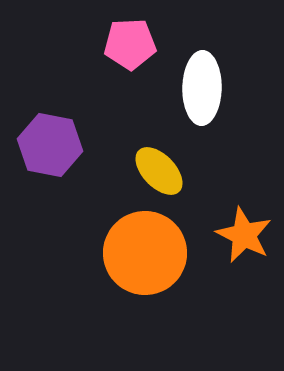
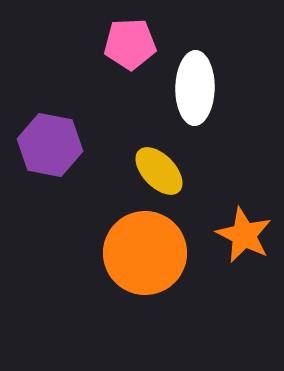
white ellipse: moved 7 px left
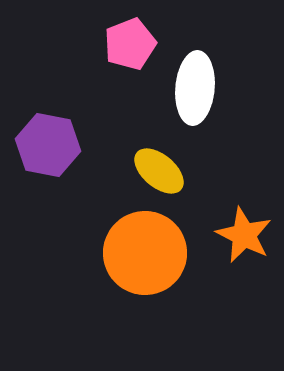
pink pentagon: rotated 18 degrees counterclockwise
white ellipse: rotated 4 degrees clockwise
purple hexagon: moved 2 px left
yellow ellipse: rotated 6 degrees counterclockwise
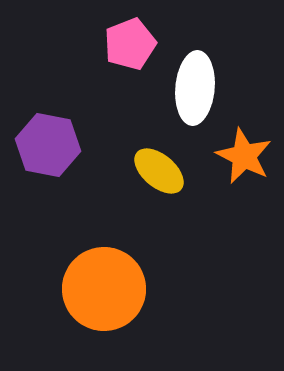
orange star: moved 79 px up
orange circle: moved 41 px left, 36 px down
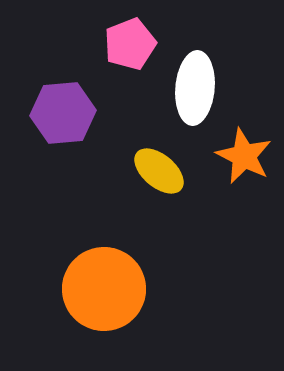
purple hexagon: moved 15 px right, 32 px up; rotated 16 degrees counterclockwise
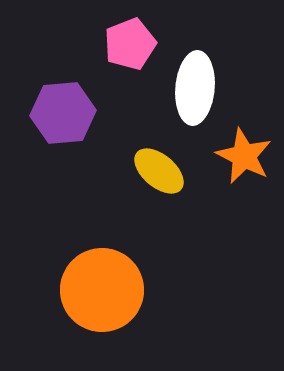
orange circle: moved 2 px left, 1 px down
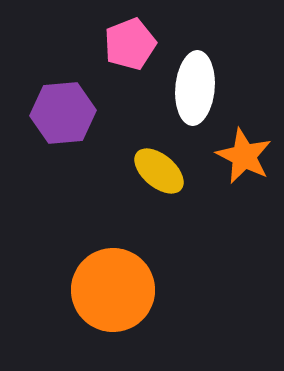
orange circle: moved 11 px right
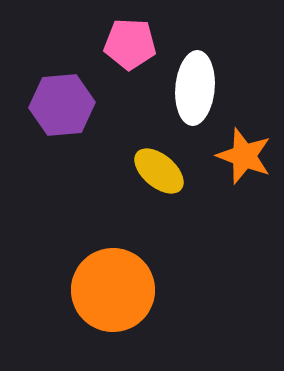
pink pentagon: rotated 24 degrees clockwise
purple hexagon: moved 1 px left, 8 px up
orange star: rotated 6 degrees counterclockwise
